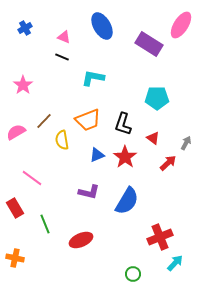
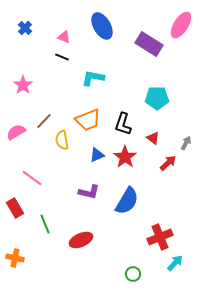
blue cross: rotated 16 degrees counterclockwise
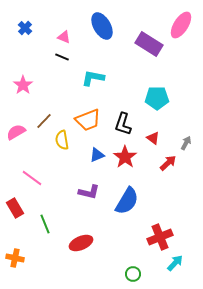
red ellipse: moved 3 px down
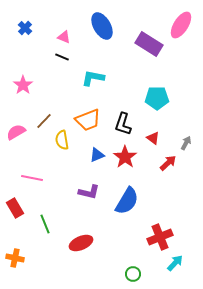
pink line: rotated 25 degrees counterclockwise
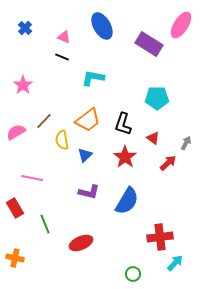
orange trapezoid: rotated 16 degrees counterclockwise
blue triangle: moved 12 px left; rotated 21 degrees counterclockwise
red cross: rotated 15 degrees clockwise
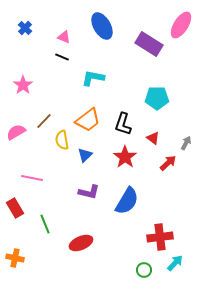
green circle: moved 11 px right, 4 px up
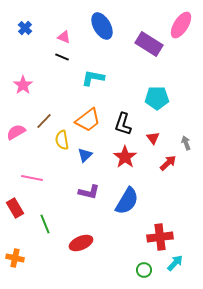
red triangle: rotated 16 degrees clockwise
gray arrow: rotated 48 degrees counterclockwise
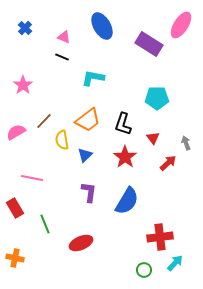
purple L-shape: rotated 95 degrees counterclockwise
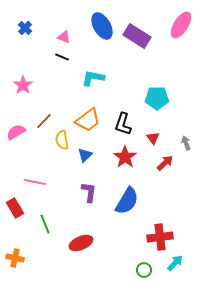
purple rectangle: moved 12 px left, 8 px up
red arrow: moved 3 px left
pink line: moved 3 px right, 4 px down
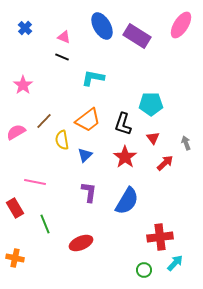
cyan pentagon: moved 6 px left, 6 px down
